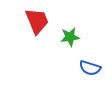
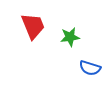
red trapezoid: moved 4 px left, 5 px down
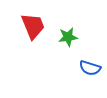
green star: moved 2 px left
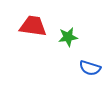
red trapezoid: rotated 60 degrees counterclockwise
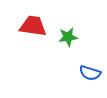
blue semicircle: moved 5 px down
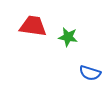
green star: rotated 18 degrees clockwise
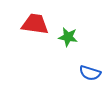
red trapezoid: moved 2 px right, 2 px up
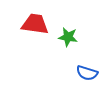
blue semicircle: moved 3 px left
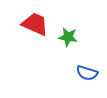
red trapezoid: rotated 16 degrees clockwise
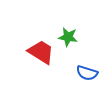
red trapezoid: moved 6 px right, 28 px down; rotated 8 degrees clockwise
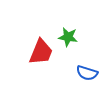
red trapezoid: rotated 80 degrees clockwise
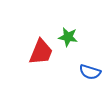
blue semicircle: moved 3 px right, 1 px up
